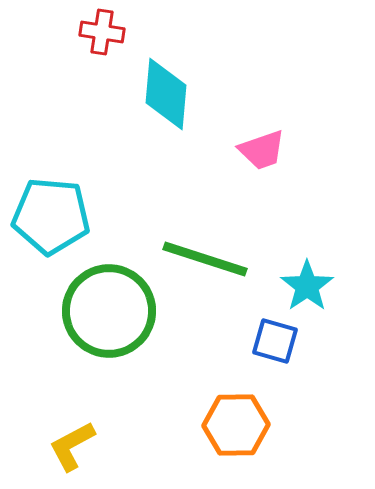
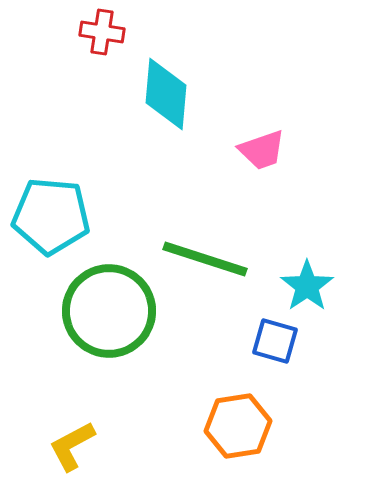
orange hexagon: moved 2 px right, 1 px down; rotated 8 degrees counterclockwise
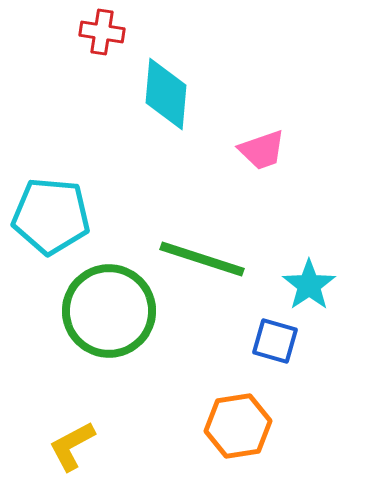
green line: moved 3 px left
cyan star: moved 2 px right, 1 px up
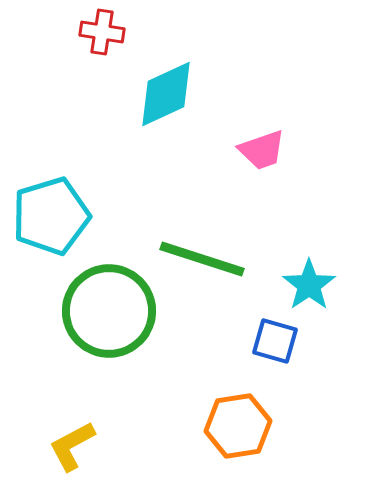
cyan diamond: rotated 60 degrees clockwise
cyan pentagon: rotated 22 degrees counterclockwise
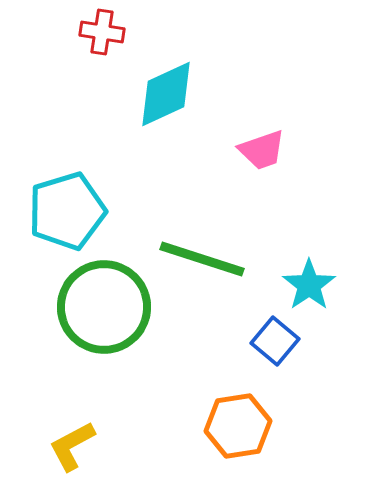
cyan pentagon: moved 16 px right, 5 px up
green circle: moved 5 px left, 4 px up
blue square: rotated 24 degrees clockwise
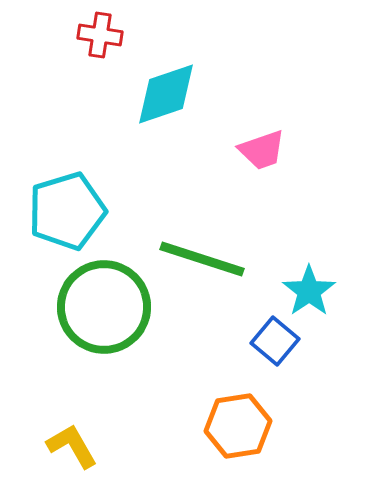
red cross: moved 2 px left, 3 px down
cyan diamond: rotated 6 degrees clockwise
cyan star: moved 6 px down
yellow L-shape: rotated 88 degrees clockwise
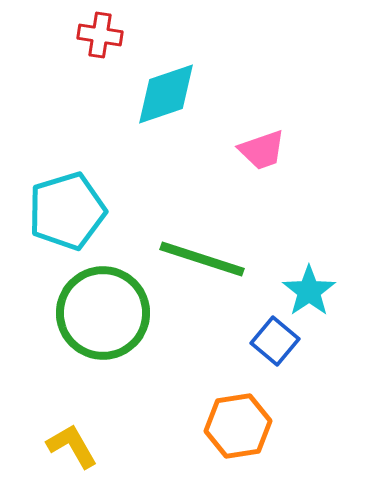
green circle: moved 1 px left, 6 px down
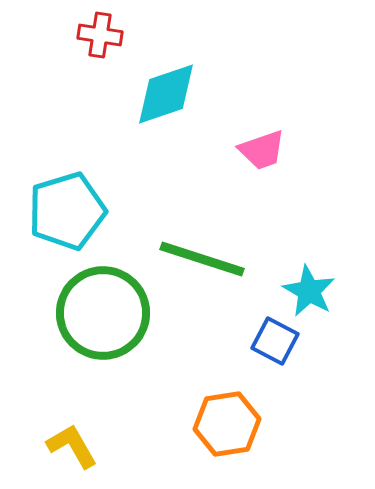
cyan star: rotated 8 degrees counterclockwise
blue square: rotated 12 degrees counterclockwise
orange hexagon: moved 11 px left, 2 px up
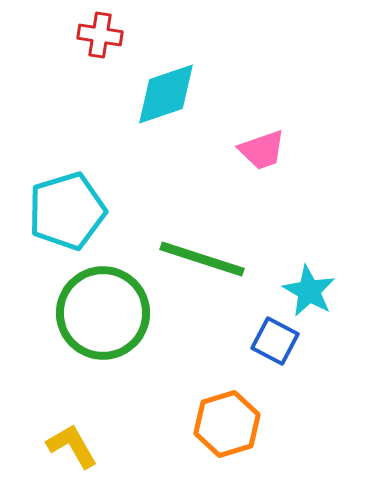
orange hexagon: rotated 8 degrees counterclockwise
